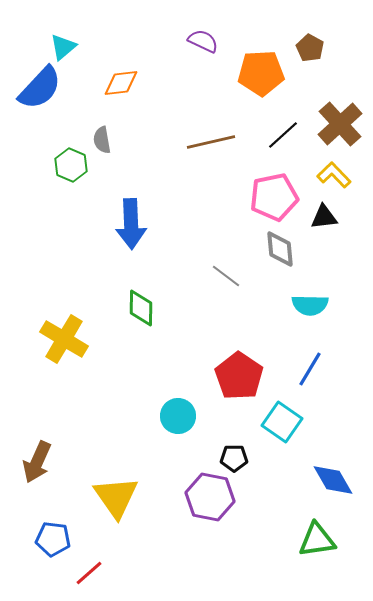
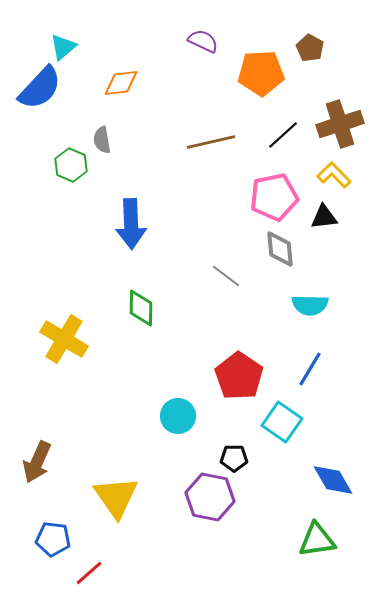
brown cross: rotated 24 degrees clockwise
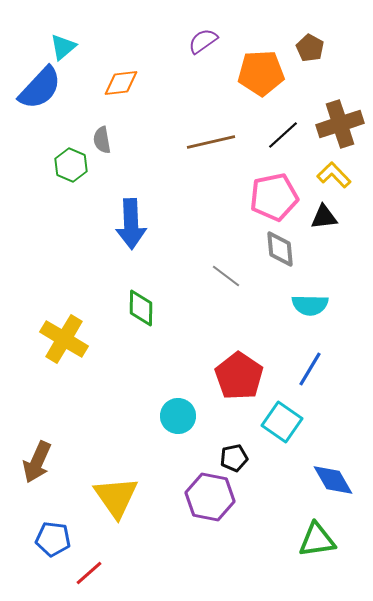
purple semicircle: rotated 60 degrees counterclockwise
black pentagon: rotated 12 degrees counterclockwise
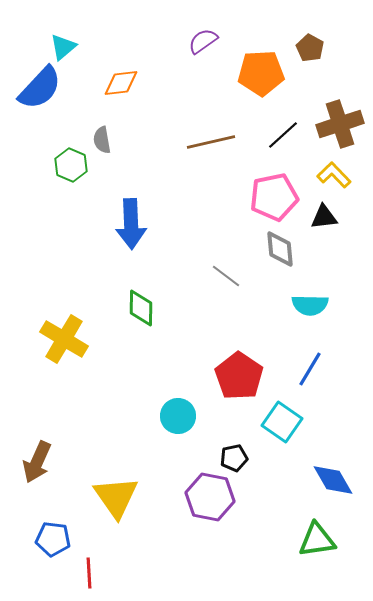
red line: rotated 52 degrees counterclockwise
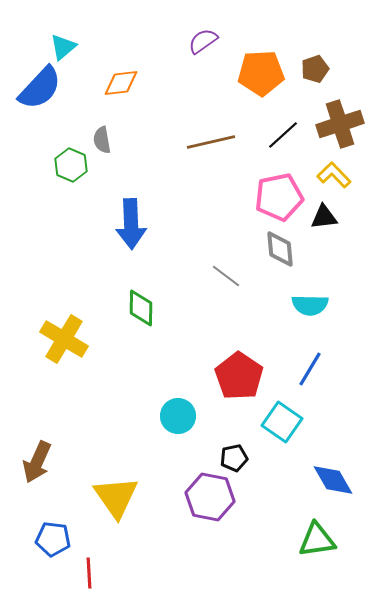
brown pentagon: moved 5 px right, 21 px down; rotated 24 degrees clockwise
pink pentagon: moved 5 px right
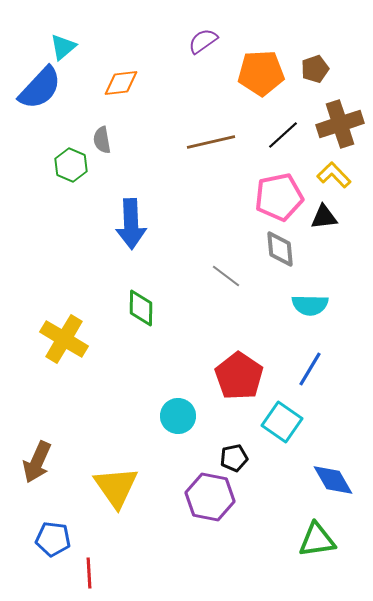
yellow triangle: moved 10 px up
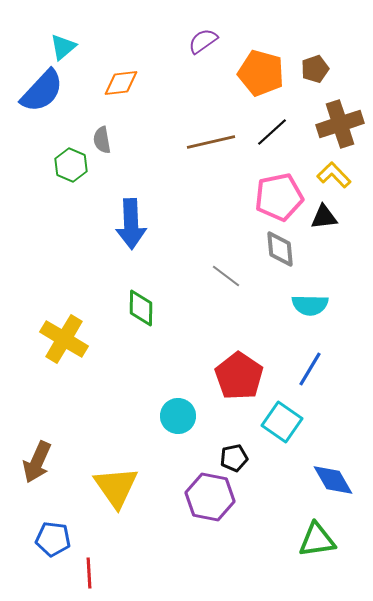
orange pentagon: rotated 18 degrees clockwise
blue semicircle: moved 2 px right, 3 px down
black line: moved 11 px left, 3 px up
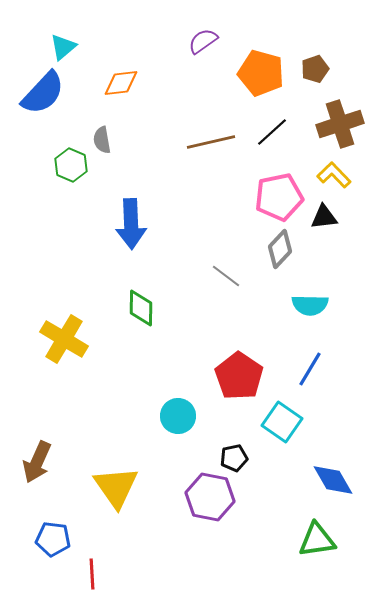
blue semicircle: moved 1 px right, 2 px down
gray diamond: rotated 48 degrees clockwise
red line: moved 3 px right, 1 px down
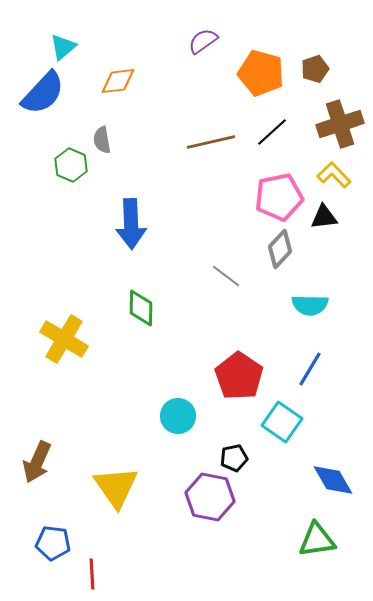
orange diamond: moved 3 px left, 2 px up
blue pentagon: moved 4 px down
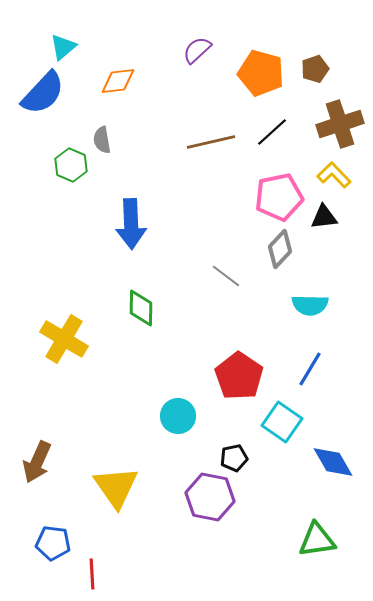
purple semicircle: moved 6 px left, 9 px down; rotated 8 degrees counterclockwise
blue diamond: moved 18 px up
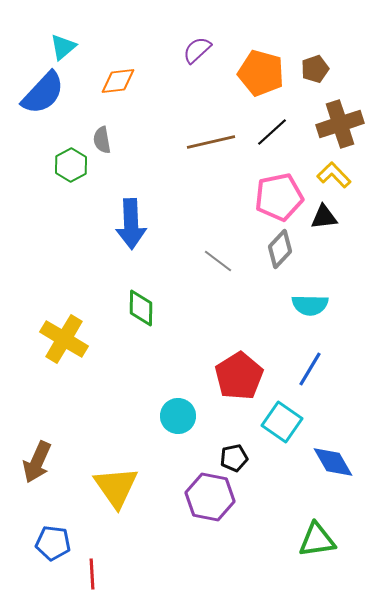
green hexagon: rotated 8 degrees clockwise
gray line: moved 8 px left, 15 px up
red pentagon: rotated 6 degrees clockwise
